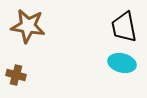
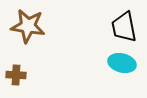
brown cross: rotated 12 degrees counterclockwise
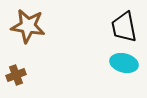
cyan ellipse: moved 2 px right
brown cross: rotated 24 degrees counterclockwise
